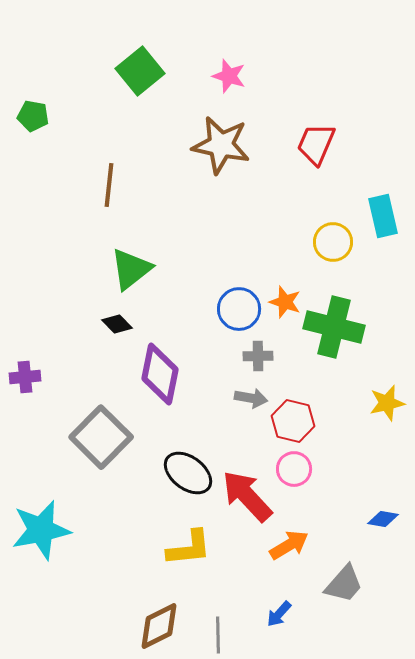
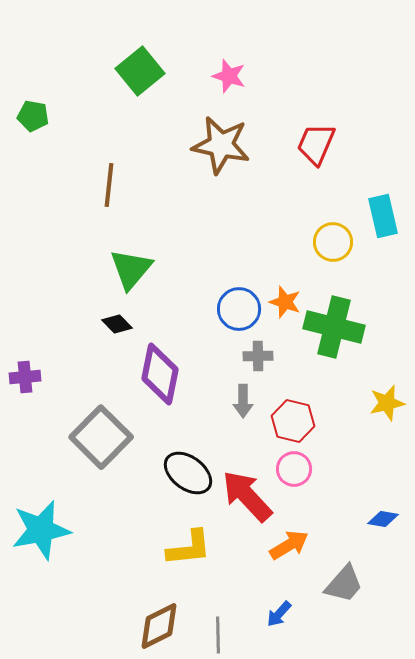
green triangle: rotated 12 degrees counterclockwise
gray arrow: moved 8 px left, 3 px down; rotated 80 degrees clockwise
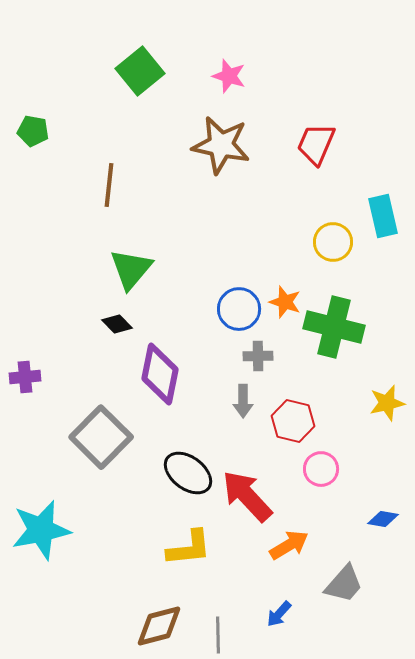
green pentagon: moved 15 px down
pink circle: moved 27 px right
brown diamond: rotated 12 degrees clockwise
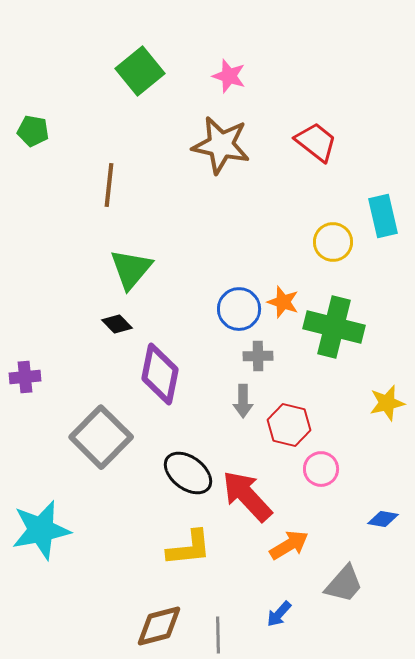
red trapezoid: moved 2 px up; rotated 105 degrees clockwise
orange star: moved 2 px left
red hexagon: moved 4 px left, 4 px down
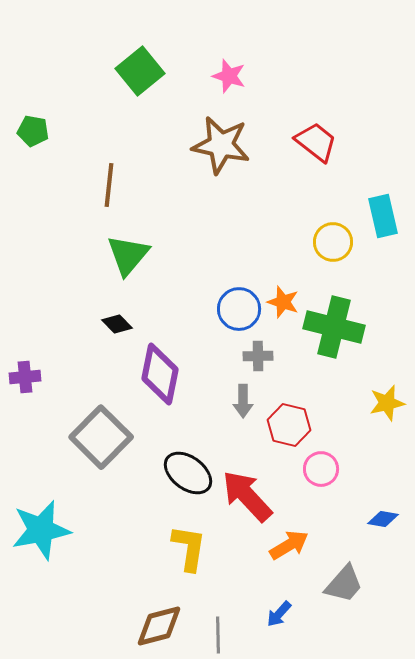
green triangle: moved 3 px left, 14 px up
yellow L-shape: rotated 75 degrees counterclockwise
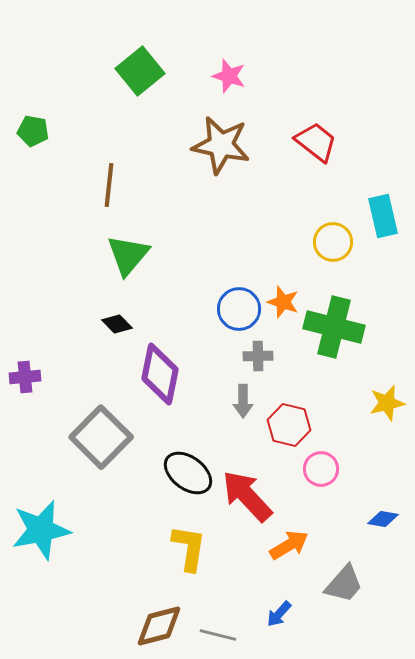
gray line: rotated 75 degrees counterclockwise
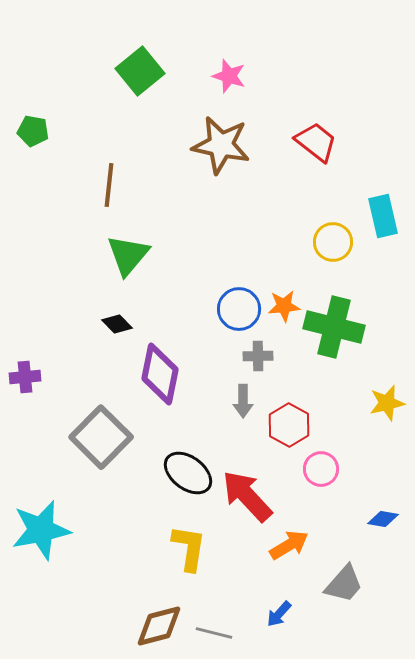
orange star: moved 1 px right, 4 px down; rotated 24 degrees counterclockwise
red hexagon: rotated 15 degrees clockwise
gray line: moved 4 px left, 2 px up
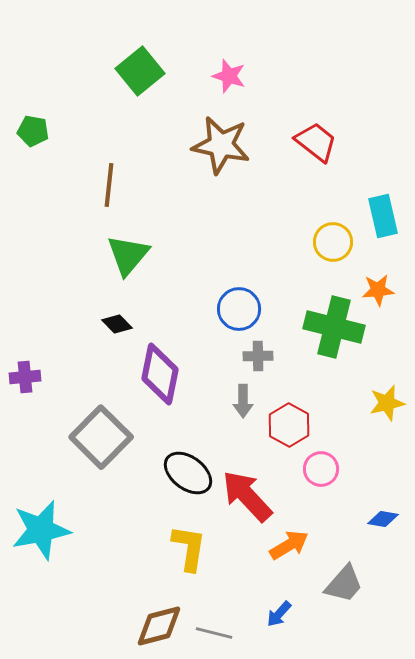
orange star: moved 94 px right, 16 px up
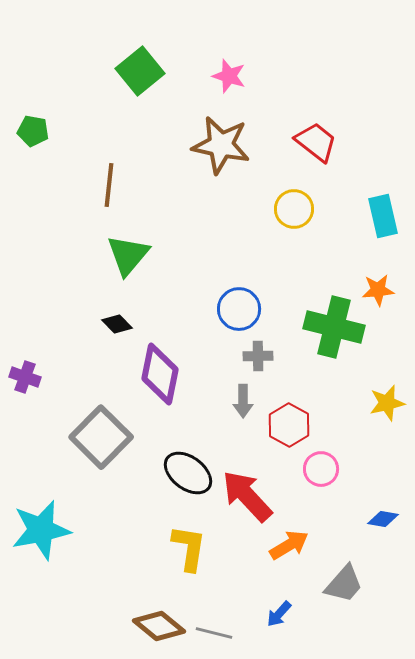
yellow circle: moved 39 px left, 33 px up
purple cross: rotated 24 degrees clockwise
brown diamond: rotated 54 degrees clockwise
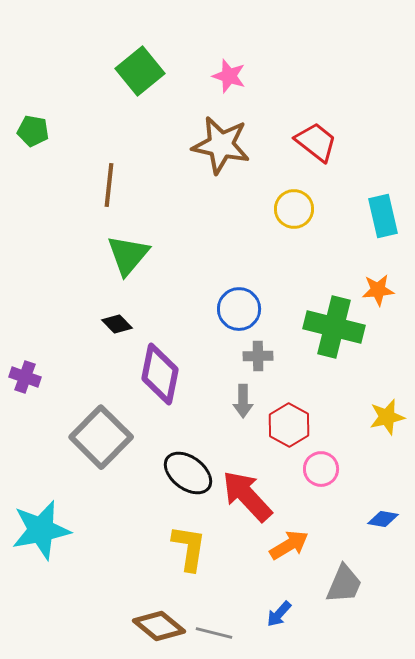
yellow star: moved 14 px down
gray trapezoid: rotated 18 degrees counterclockwise
